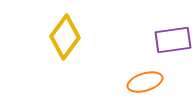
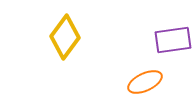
orange ellipse: rotated 8 degrees counterclockwise
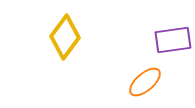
orange ellipse: rotated 16 degrees counterclockwise
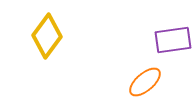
yellow diamond: moved 18 px left, 1 px up
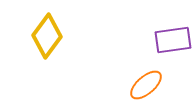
orange ellipse: moved 1 px right, 3 px down
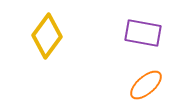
purple rectangle: moved 30 px left, 7 px up; rotated 18 degrees clockwise
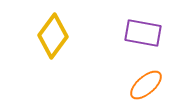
yellow diamond: moved 6 px right
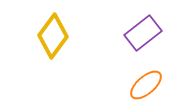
purple rectangle: rotated 48 degrees counterclockwise
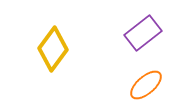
yellow diamond: moved 13 px down
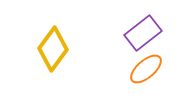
orange ellipse: moved 16 px up
